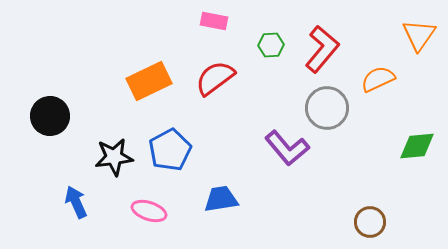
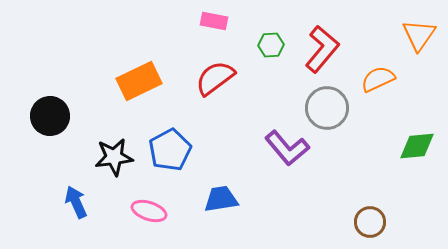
orange rectangle: moved 10 px left
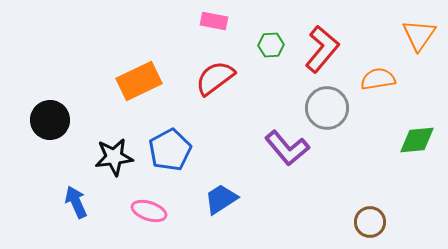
orange semicircle: rotated 16 degrees clockwise
black circle: moved 4 px down
green diamond: moved 6 px up
blue trapezoid: rotated 24 degrees counterclockwise
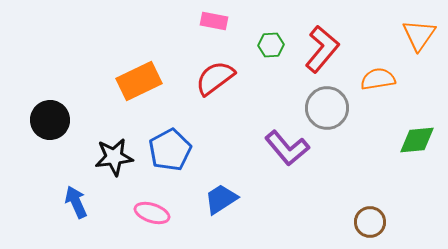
pink ellipse: moved 3 px right, 2 px down
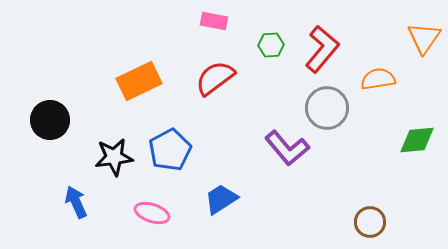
orange triangle: moved 5 px right, 3 px down
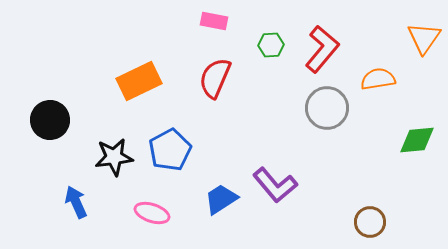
red semicircle: rotated 30 degrees counterclockwise
purple L-shape: moved 12 px left, 37 px down
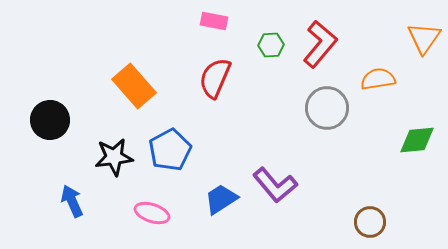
red L-shape: moved 2 px left, 5 px up
orange rectangle: moved 5 px left, 5 px down; rotated 75 degrees clockwise
blue arrow: moved 4 px left, 1 px up
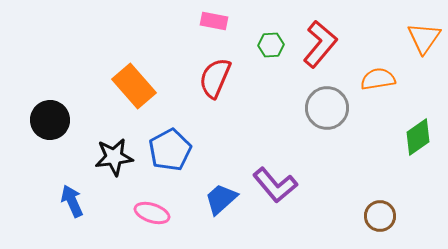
green diamond: moved 1 px right, 3 px up; rotated 30 degrees counterclockwise
blue trapezoid: rotated 9 degrees counterclockwise
brown circle: moved 10 px right, 6 px up
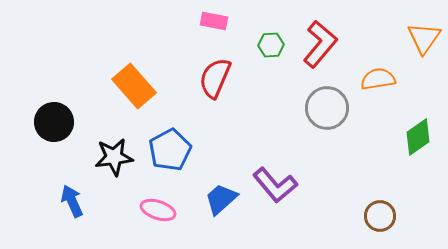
black circle: moved 4 px right, 2 px down
pink ellipse: moved 6 px right, 3 px up
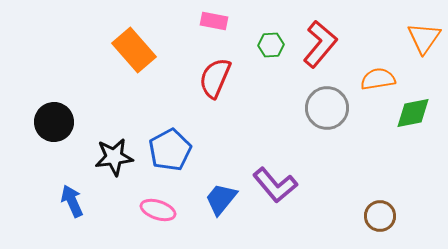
orange rectangle: moved 36 px up
green diamond: moved 5 px left, 24 px up; rotated 24 degrees clockwise
blue trapezoid: rotated 9 degrees counterclockwise
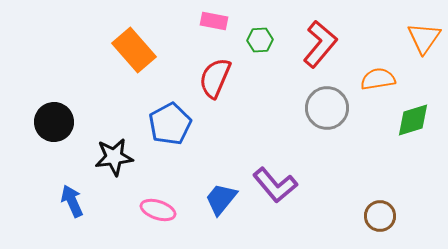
green hexagon: moved 11 px left, 5 px up
green diamond: moved 7 px down; rotated 6 degrees counterclockwise
blue pentagon: moved 26 px up
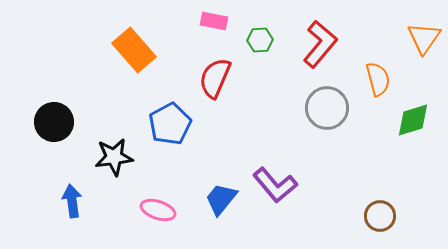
orange semicircle: rotated 84 degrees clockwise
blue arrow: rotated 16 degrees clockwise
